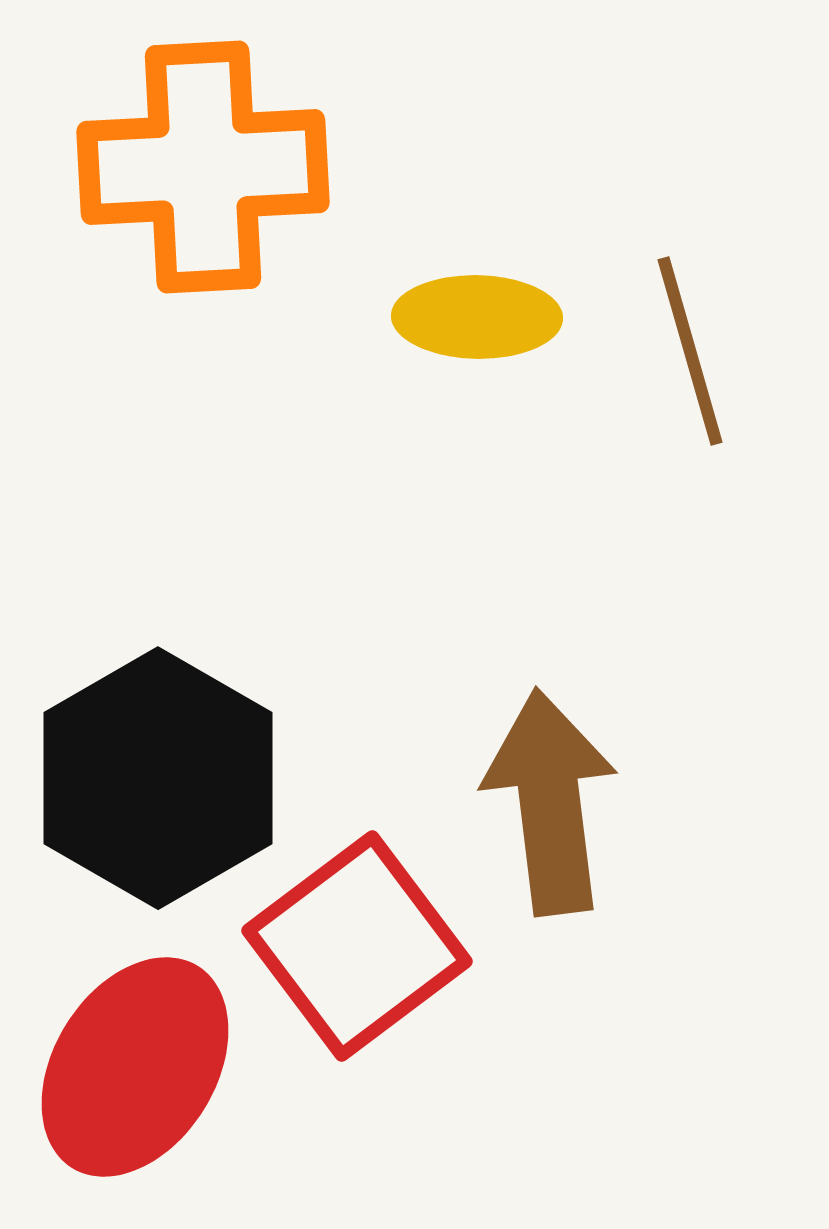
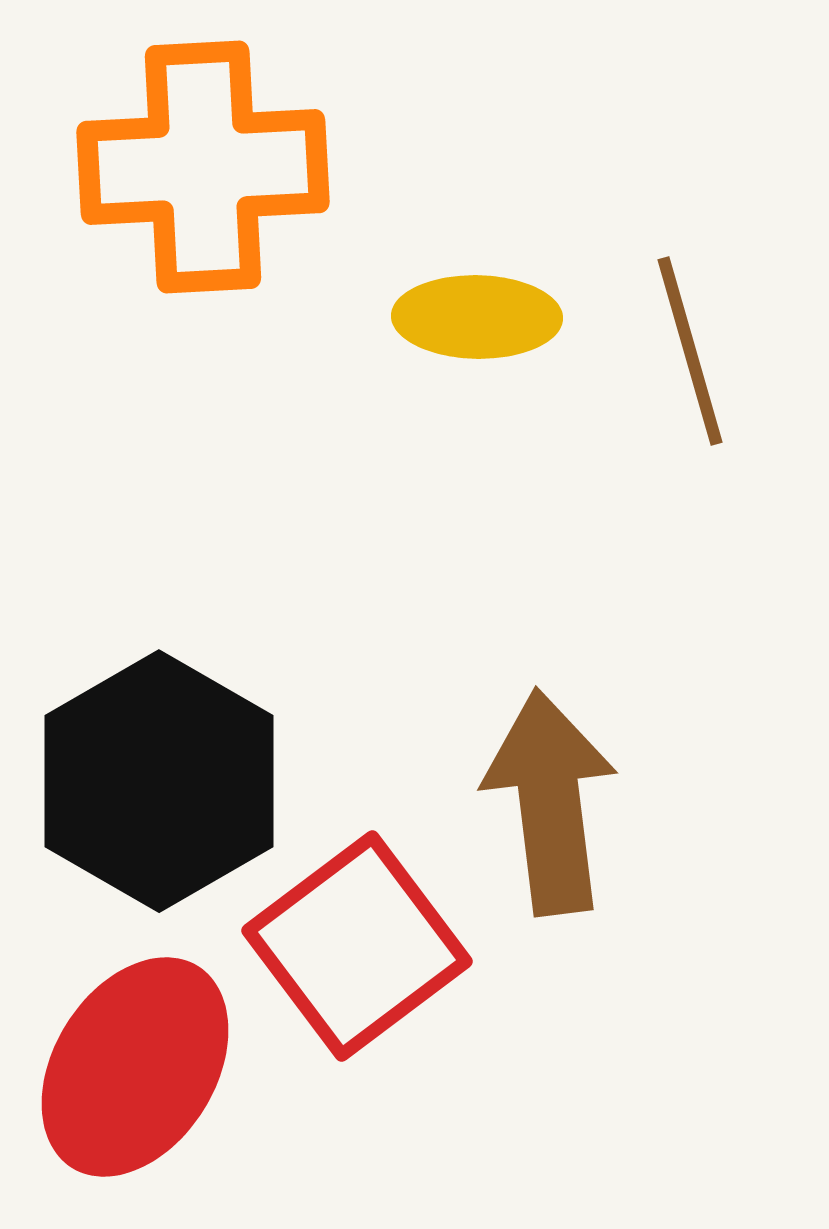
black hexagon: moved 1 px right, 3 px down
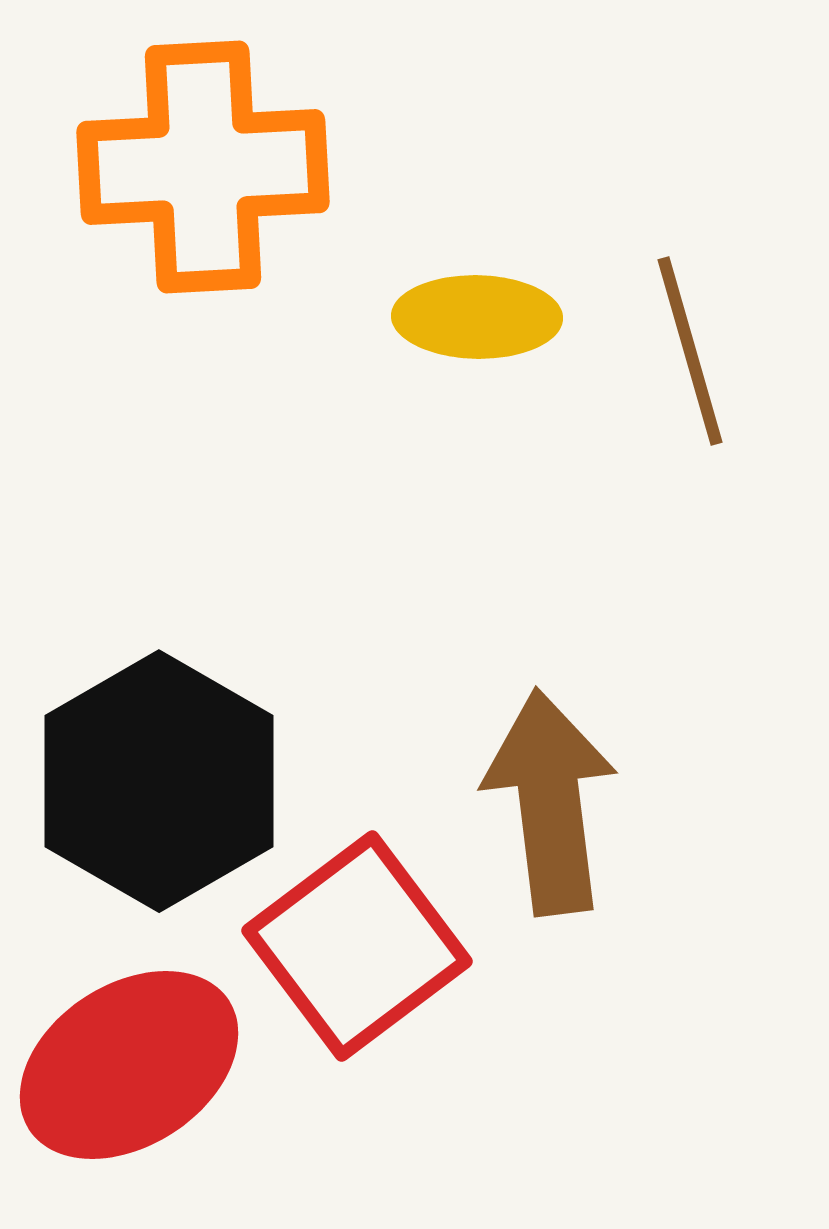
red ellipse: moved 6 px left, 2 px up; rotated 25 degrees clockwise
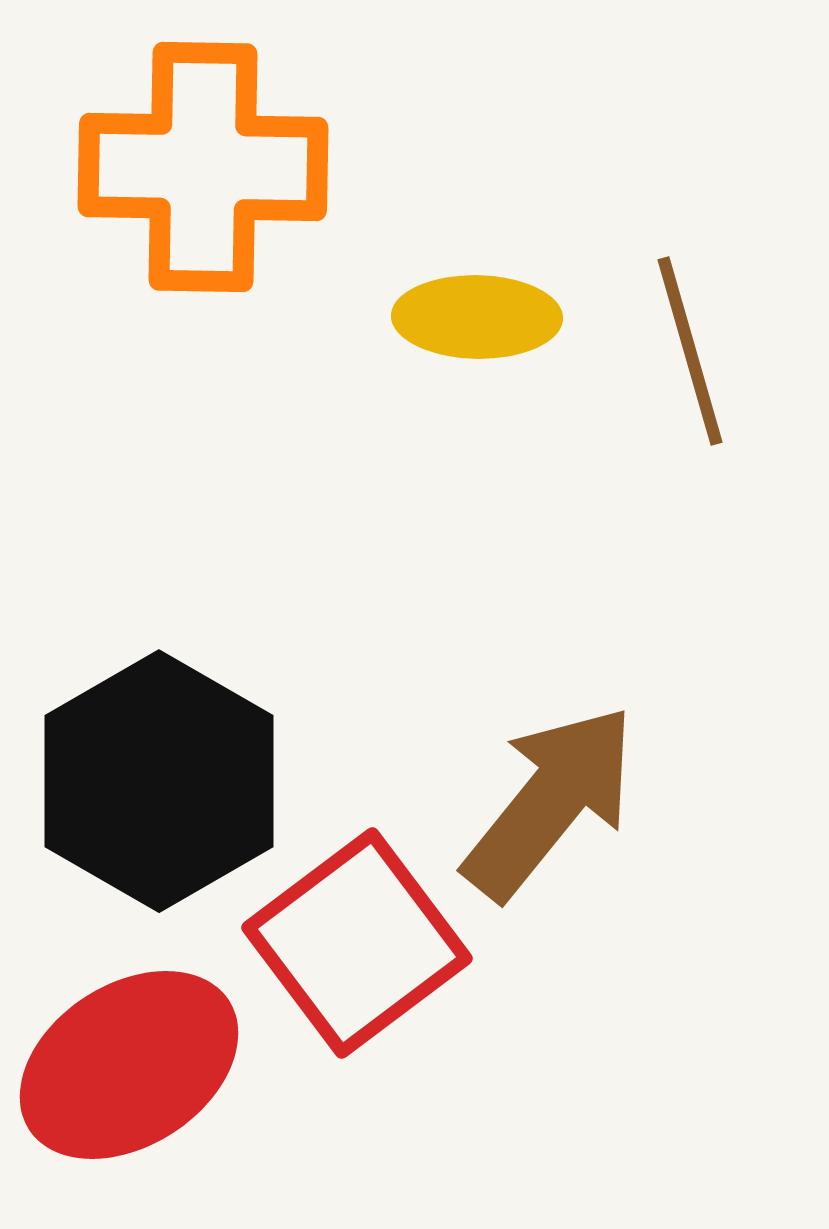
orange cross: rotated 4 degrees clockwise
brown arrow: rotated 46 degrees clockwise
red square: moved 3 px up
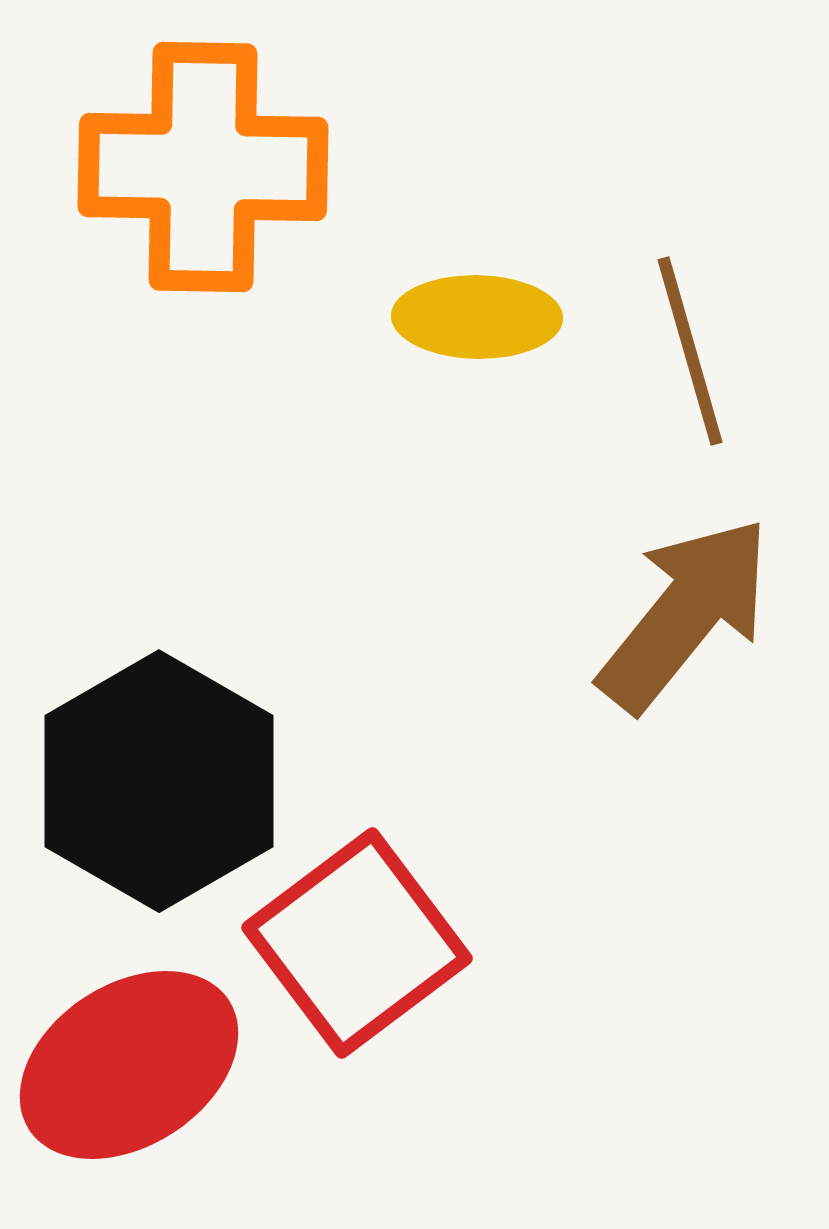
brown arrow: moved 135 px right, 188 px up
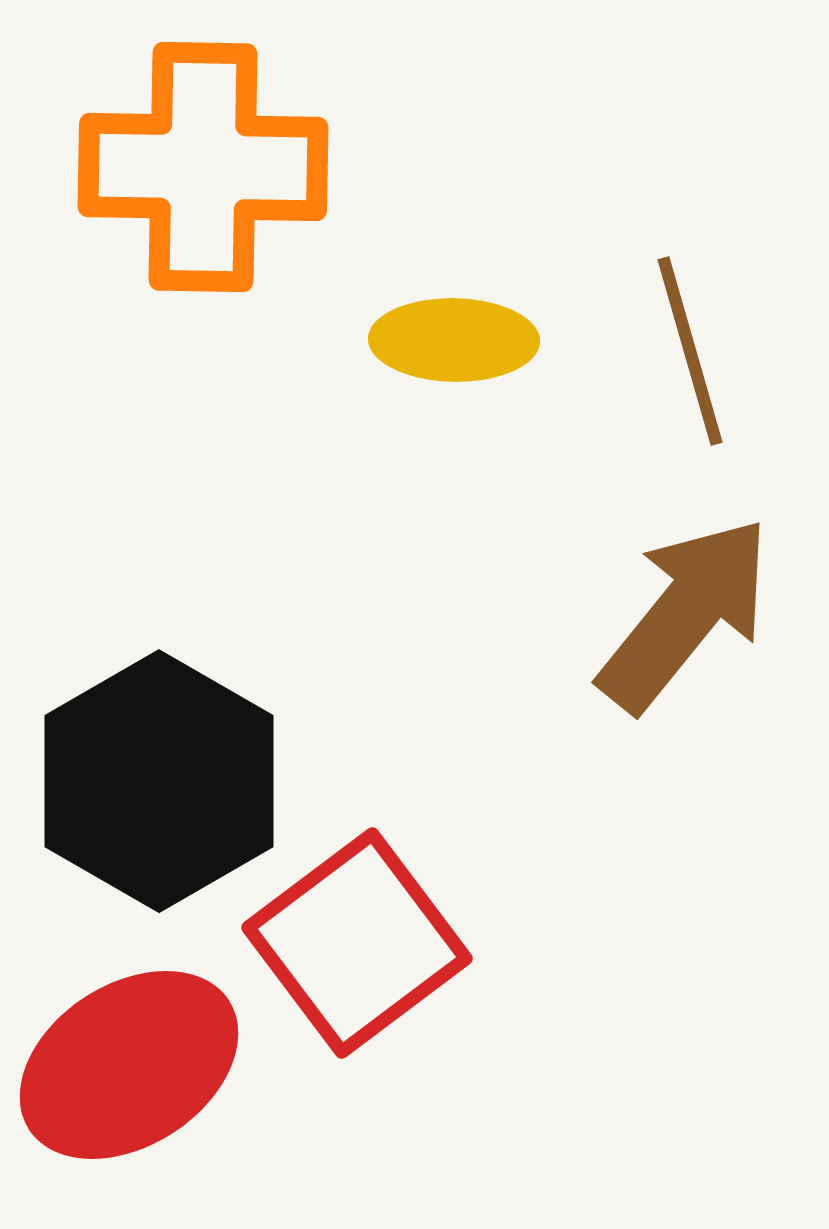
yellow ellipse: moved 23 px left, 23 px down
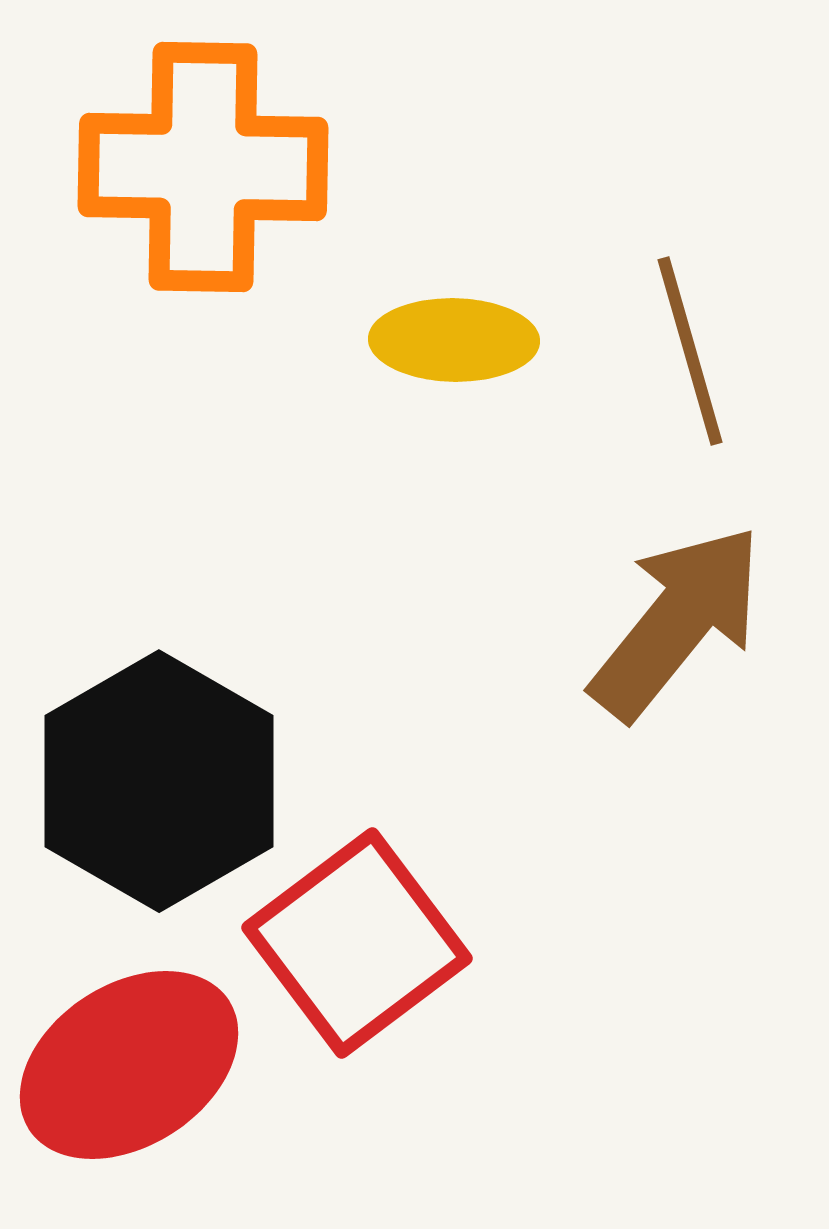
brown arrow: moved 8 px left, 8 px down
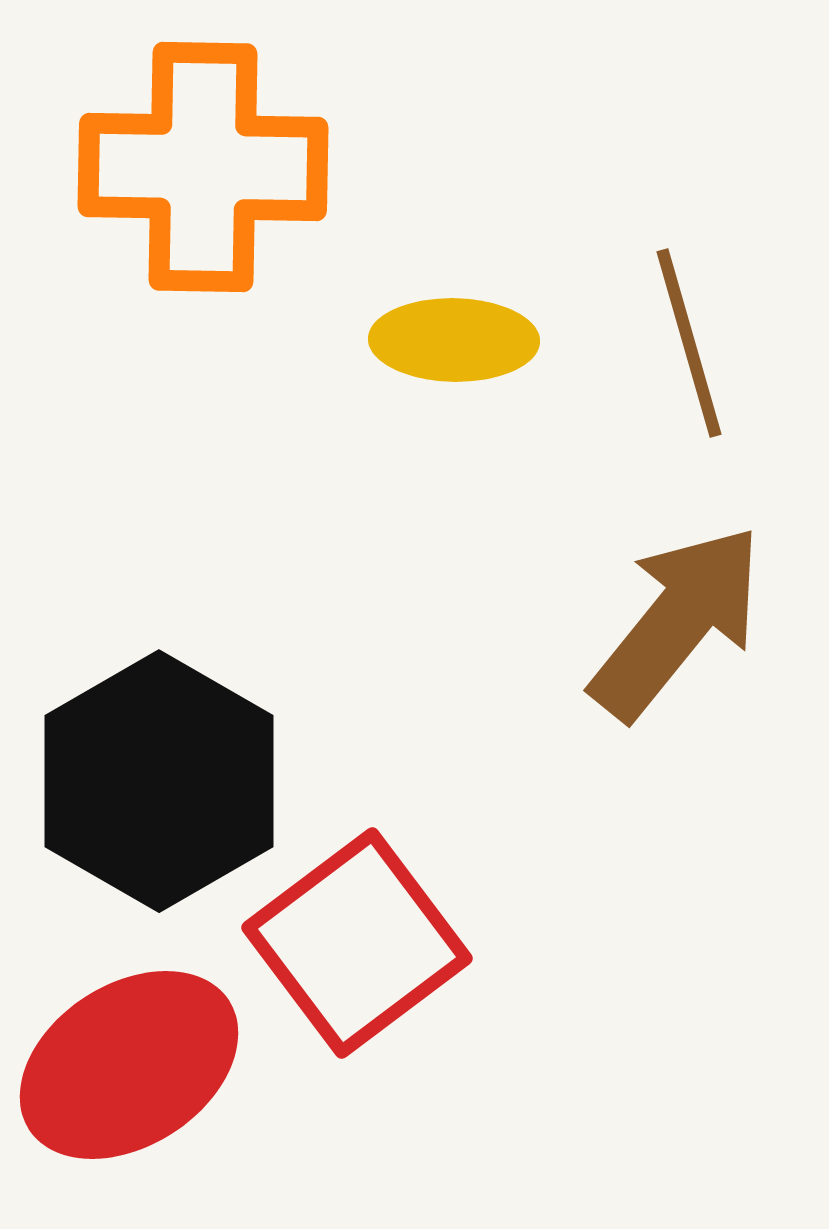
brown line: moved 1 px left, 8 px up
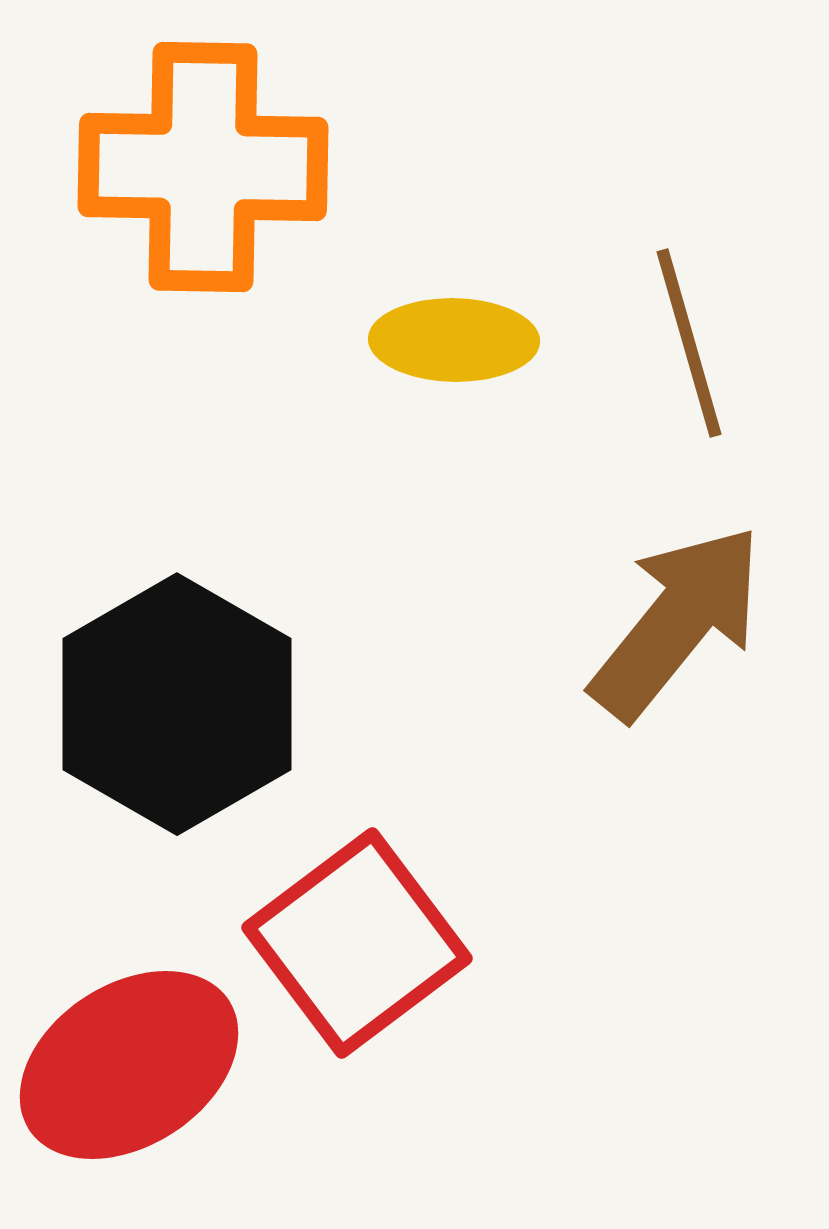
black hexagon: moved 18 px right, 77 px up
